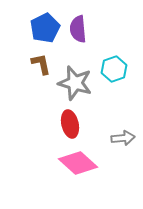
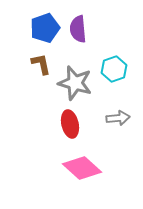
blue pentagon: rotated 8 degrees clockwise
gray arrow: moved 5 px left, 20 px up
pink diamond: moved 4 px right, 5 px down
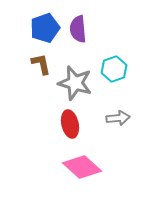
pink diamond: moved 1 px up
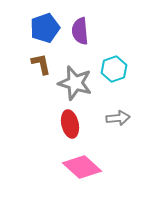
purple semicircle: moved 2 px right, 2 px down
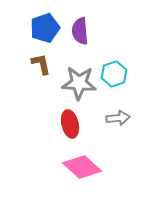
cyan hexagon: moved 5 px down
gray star: moved 4 px right; rotated 12 degrees counterclockwise
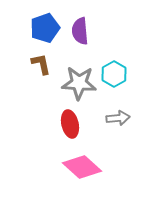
cyan hexagon: rotated 10 degrees counterclockwise
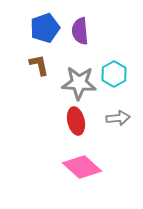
brown L-shape: moved 2 px left, 1 px down
red ellipse: moved 6 px right, 3 px up
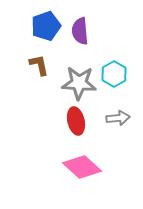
blue pentagon: moved 1 px right, 2 px up
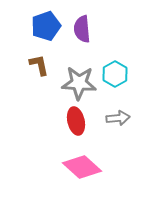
purple semicircle: moved 2 px right, 2 px up
cyan hexagon: moved 1 px right
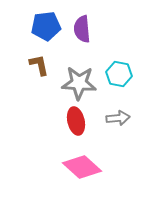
blue pentagon: rotated 12 degrees clockwise
cyan hexagon: moved 4 px right; rotated 20 degrees counterclockwise
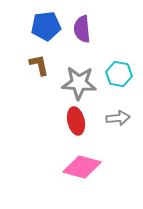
pink diamond: rotated 27 degrees counterclockwise
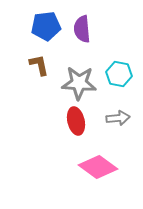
pink diamond: moved 16 px right; rotated 21 degrees clockwise
